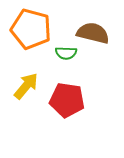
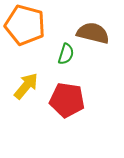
orange pentagon: moved 6 px left, 4 px up
green semicircle: moved 1 px down; rotated 75 degrees counterclockwise
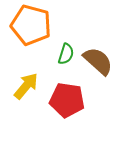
orange pentagon: moved 6 px right
brown semicircle: moved 5 px right, 28 px down; rotated 28 degrees clockwise
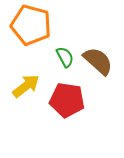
green semicircle: moved 1 px left, 3 px down; rotated 45 degrees counterclockwise
yellow arrow: rotated 12 degrees clockwise
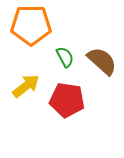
orange pentagon: rotated 15 degrees counterclockwise
brown semicircle: moved 4 px right
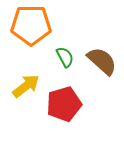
red pentagon: moved 3 px left, 4 px down; rotated 24 degrees counterclockwise
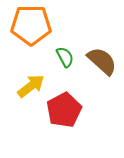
yellow arrow: moved 5 px right
red pentagon: moved 6 px down; rotated 12 degrees counterclockwise
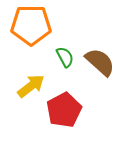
brown semicircle: moved 2 px left, 1 px down
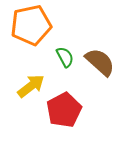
orange pentagon: rotated 12 degrees counterclockwise
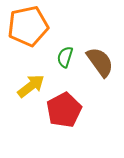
orange pentagon: moved 3 px left, 1 px down
green semicircle: rotated 135 degrees counterclockwise
brown semicircle: rotated 12 degrees clockwise
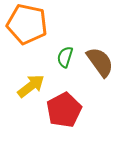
orange pentagon: moved 1 px left, 2 px up; rotated 24 degrees clockwise
